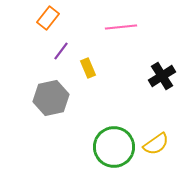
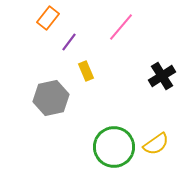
pink line: rotated 44 degrees counterclockwise
purple line: moved 8 px right, 9 px up
yellow rectangle: moved 2 px left, 3 px down
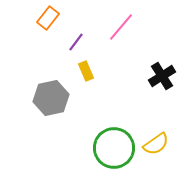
purple line: moved 7 px right
green circle: moved 1 px down
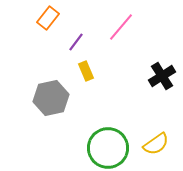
green circle: moved 6 px left
